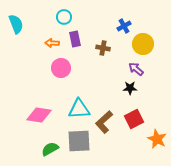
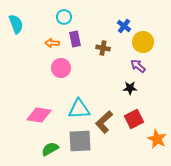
blue cross: rotated 24 degrees counterclockwise
yellow circle: moved 2 px up
purple arrow: moved 2 px right, 3 px up
gray square: moved 1 px right
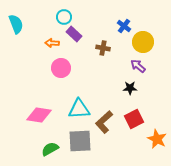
purple rectangle: moved 1 px left, 5 px up; rotated 35 degrees counterclockwise
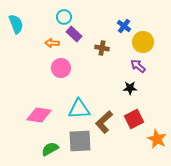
brown cross: moved 1 px left
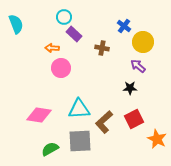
orange arrow: moved 5 px down
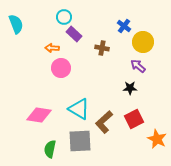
cyan triangle: rotated 35 degrees clockwise
green semicircle: rotated 48 degrees counterclockwise
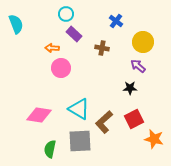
cyan circle: moved 2 px right, 3 px up
blue cross: moved 8 px left, 5 px up
orange star: moved 3 px left; rotated 12 degrees counterclockwise
